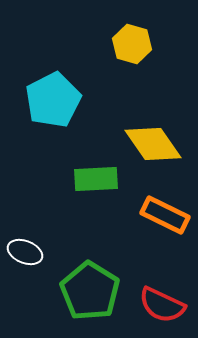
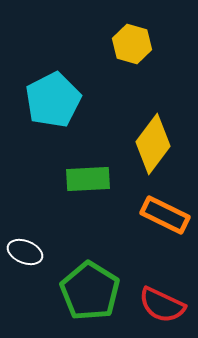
yellow diamond: rotated 72 degrees clockwise
green rectangle: moved 8 px left
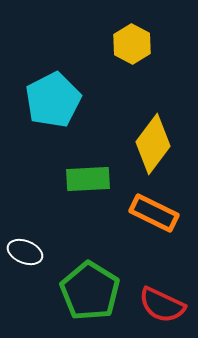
yellow hexagon: rotated 12 degrees clockwise
orange rectangle: moved 11 px left, 2 px up
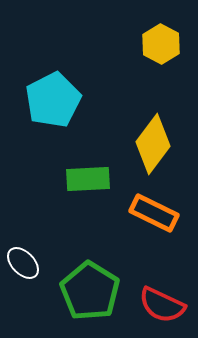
yellow hexagon: moved 29 px right
white ellipse: moved 2 px left, 11 px down; rotated 24 degrees clockwise
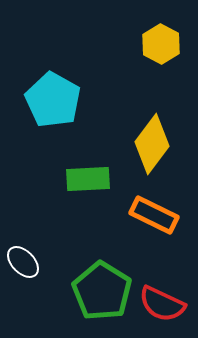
cyan pentagon: rotated 16 degrees counterclockwise
yellow diamond: moved 1 px left
orange rectangle: moved 2 px down
white ellipse: moved 1 px up
green pentagon: moved 12 px right
red semicircle: moved 1 px up
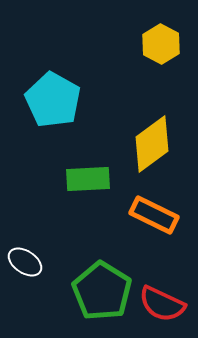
yellow diamond: rotated 16 degrees clockwise
white ellipse: moved 2 px right; rotated 12 degrees counterclockwise
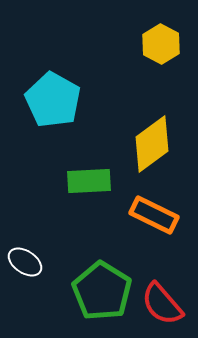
green rectangle: moved 1 px right, 2 px down
red semicircle: rotated 24 degrees clockwise
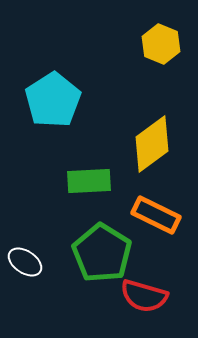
yellow hexagon: rotated 6 degrees counterclockwise
cyan pentagon: rotated 10 degrees clockwise
orange rectangle: moved 2 px right
green pentagon: moved 38 px up
red semicircle: moved 18 px left, 8 px up; rotated 33 degrees counterclockwise
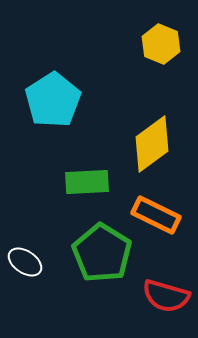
green rectangle: moved 2 px left, 1 px down
red semicircle: moved 22 px right
